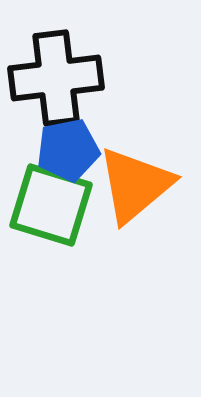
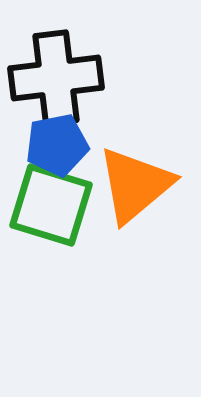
blue pentagon: moved 11 px left, 5 px up
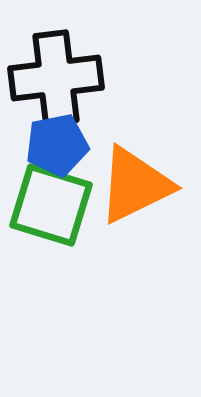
orange triangle: rotated 14 degrees clockwise
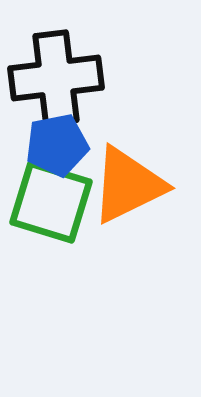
orange triangle: moved 7 px left
green square: moved 3 px up
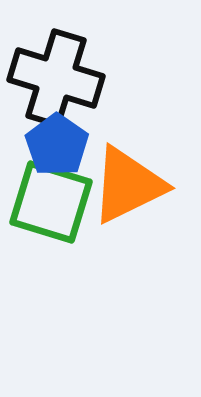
black cross: rotated 24 degrees clockwise
blue pentagon: rotated 26 degrees counterclockwise
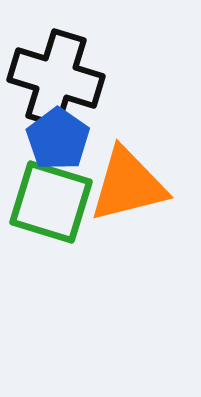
blue pentagon: moved 1 px right, 6 px up
orange triangle: rotated 12 degrees clockwise
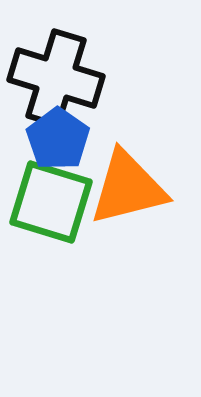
orange triangle: moved 3 px down
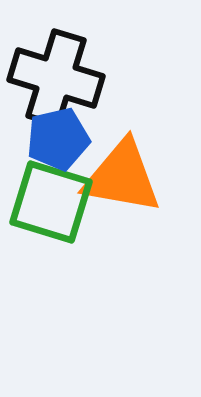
blue pentagon: rotated 24 degrees clockwise
orange triangle: moved 6 px left, 11 px up; rotated 24 degrees clockwise
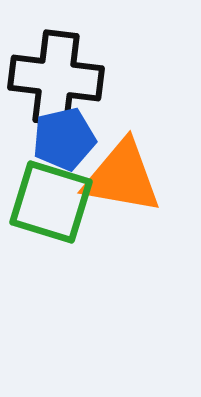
black cross: rotated 10 degrees counterclockwise
blue pentagon: moved 6 px right
